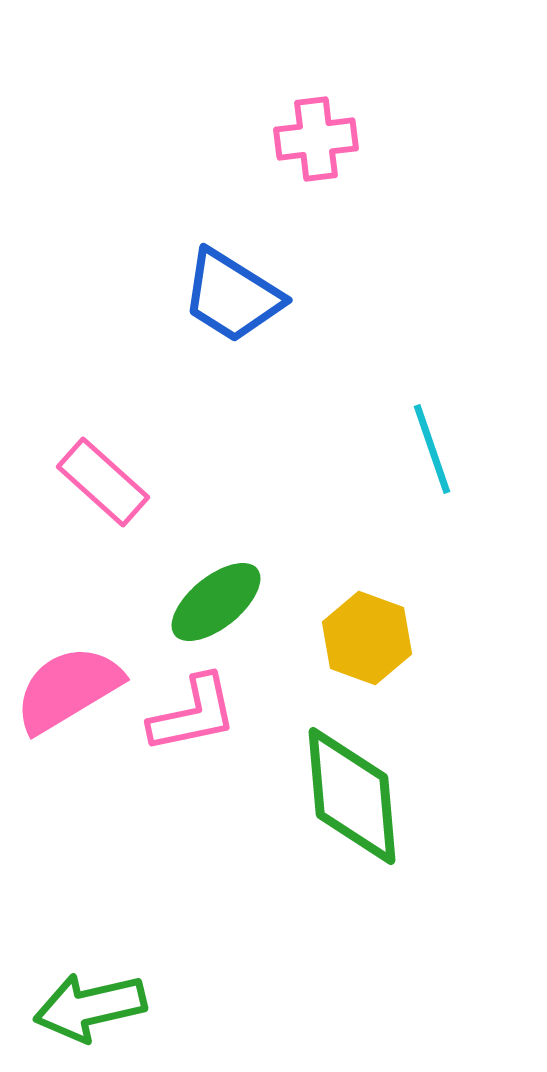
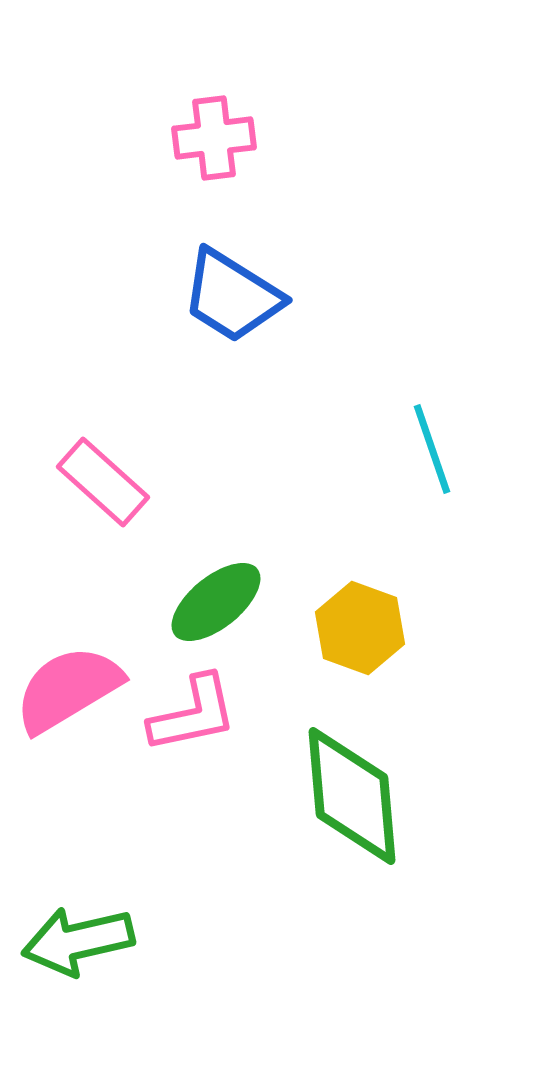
pink cross: moved 102 px left, 1 px up
yellow hexagon: moved 7 px left, 10 px up
green arrow: moved 12 px left, 66 px up
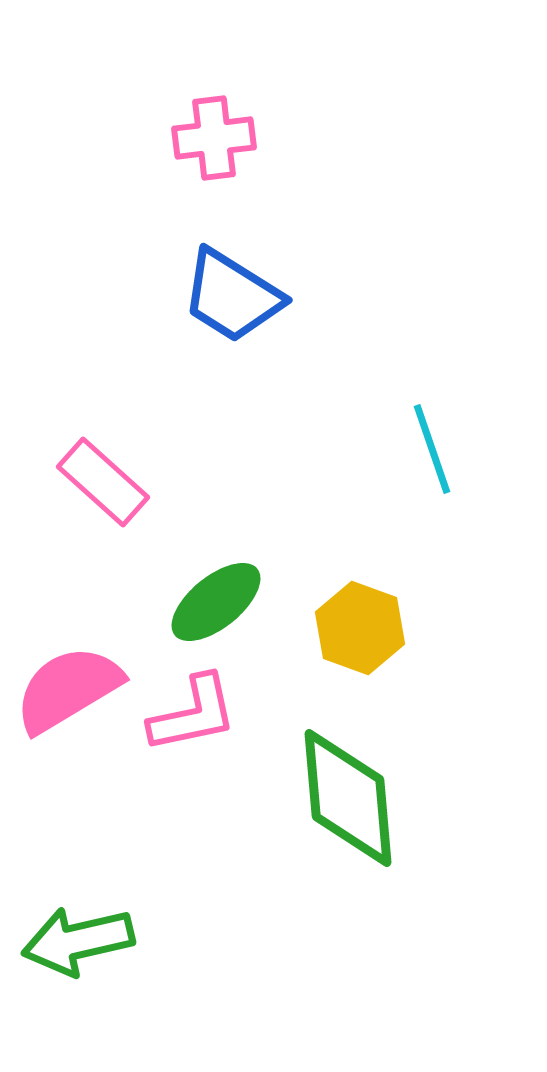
green diamond: moved 4 px left, 2 px down
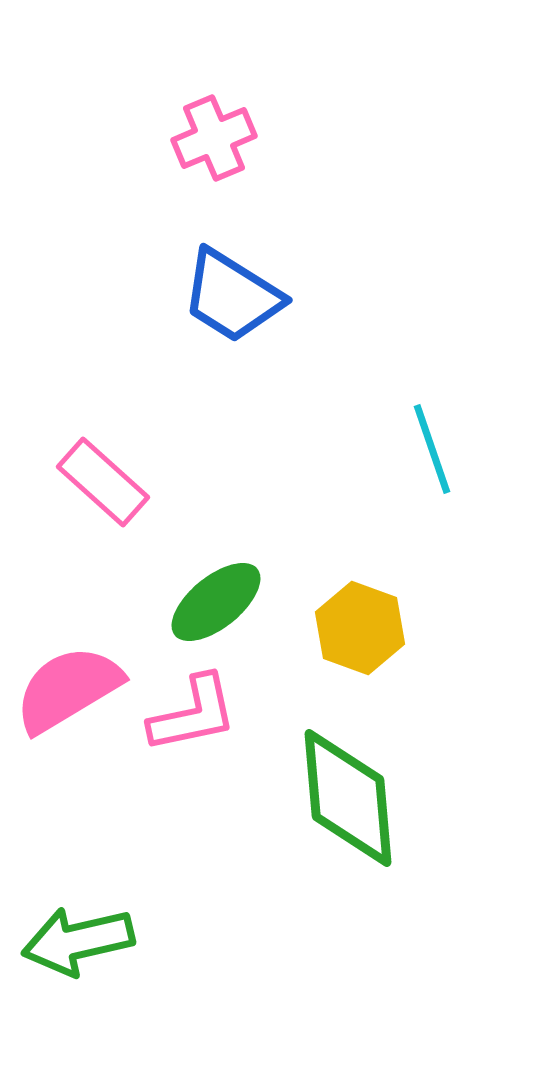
pink cross: rotated 16 degrees counterclockwise
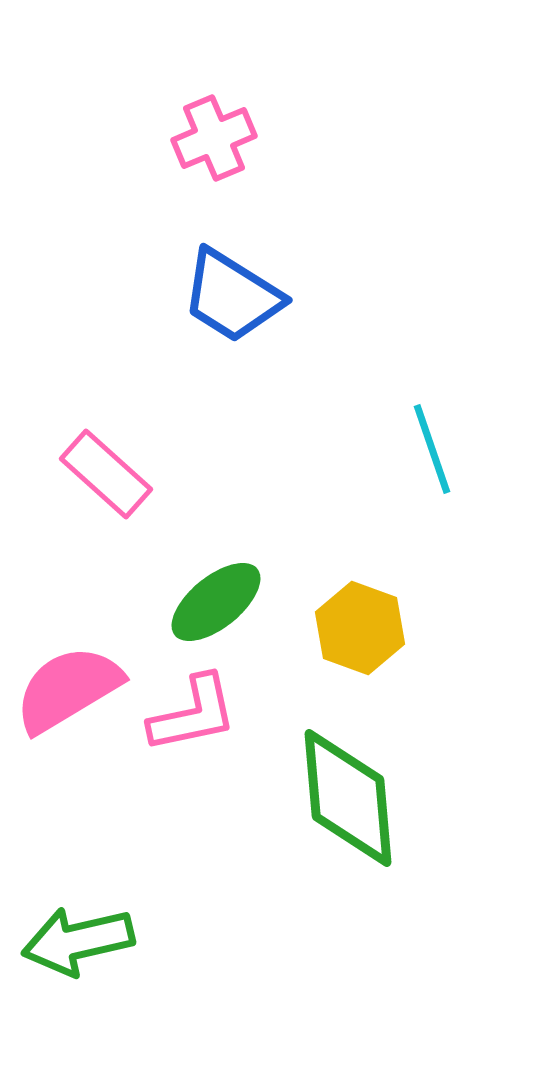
pink rectangle: moved 3 px right, 8 px up
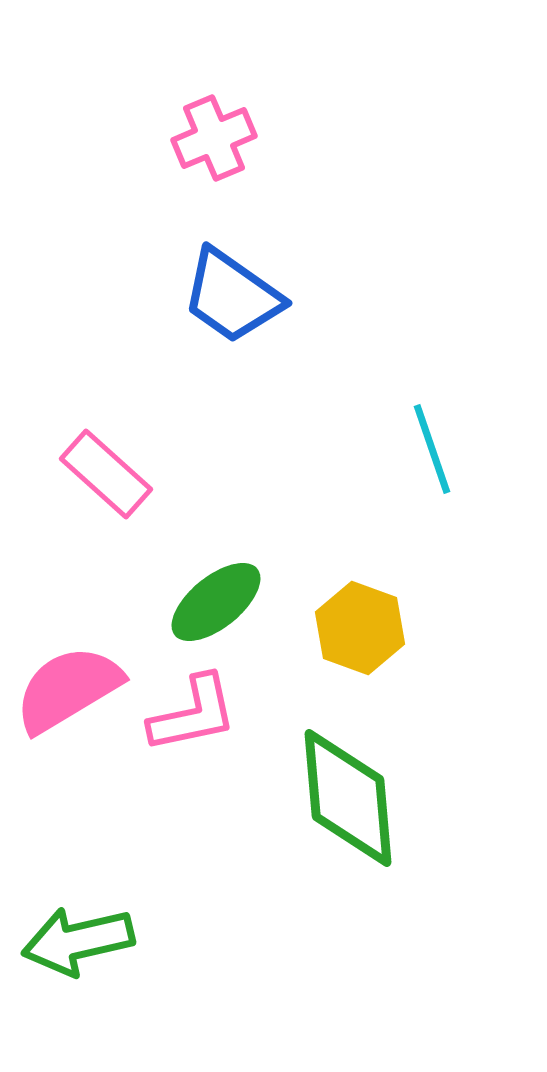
blue trapezoid: rotated 3 degrees clockwise
